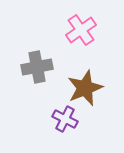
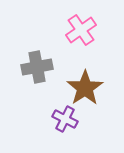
brown star: rotated 12 degrees counterclockwise
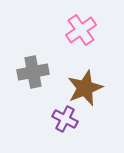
gray cross: moved 4 px left, 5 px down
brown star: rotated 12 degrees clockwise
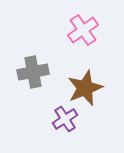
pink cross: moved 2 px right
purple cross: rotated 30 degrees clockwise
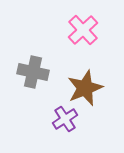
pink cross: rotated 8 degrees counterclockwise
gray cross: rotated 24 degrees clockwise
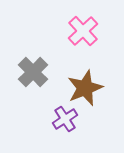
pink cross: moved 1 px down
gray cross: rotated 32 degrees clockwise
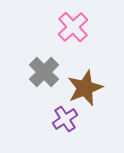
pink cross: moved 10 px left, 4 px up
gray cross: moved 11 px right
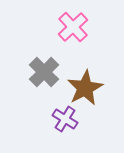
brown star: rotated 6 degrees counterclockwise
purple cross: rotated 25 degrees counterclockwise
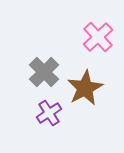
pink cross: moved 25 px right, 10 px down
purple cross: moved 16 px left, 6 px up; rotated 25 degrees clockwise
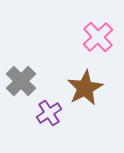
gray cross: moved 23 px left, 9 px down
